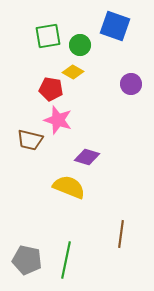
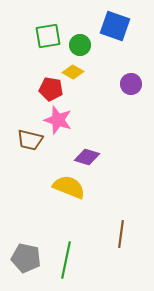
gray pentagon: moved 1 px left, 2 px up
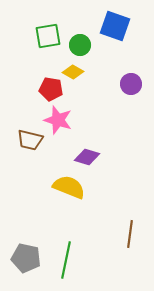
brown line: moved 9 px right
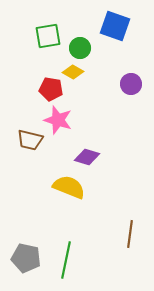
green circle: moved 3 px down
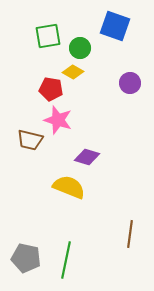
purple circle: moved 1 px left, 1 px up
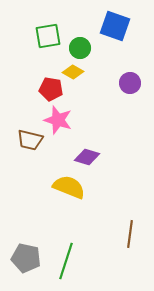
green line: moved 1 px down; rotated 6 degrees clockwise
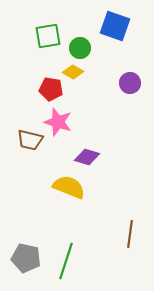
pink star: moved 2 px down
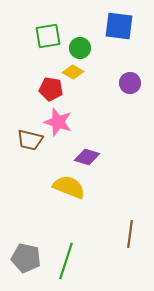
blue square: moved 4 px right; rotated 12 degrees counterclockwise
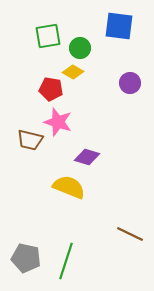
brown line: rotated 72 degrees counterclockwise
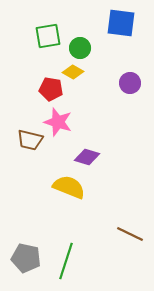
blue square: moved 2 px right, 3 px up
